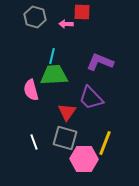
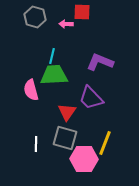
white line: moved 2 px right, 2 px down; rotated 21 degrees clockwise
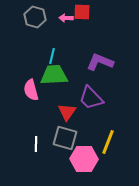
pink arrow: moved 6 px up
yellow line: moved 3 px right, 1 px up
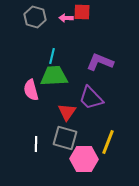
green trapezoid: moved 1 px down
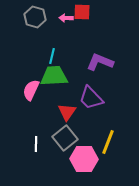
pink semicircle: rotated 40 degrees clockwise
gray square: rotated 35 degrees clockwise
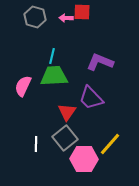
pink semicircle: moved 8 px left, 4 px up
yellow line: moved 2 px right, 2 px down; rotated 20 degrees clockwise
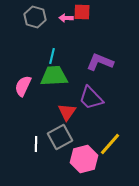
gray square: moved 5 px left, 1 px up; rotated 10 degrees clockwise
pink hexagon: rotated 16 degrees counterclockwise
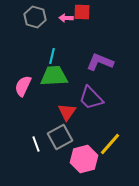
white line: rotated 21 degrees counterclockwise
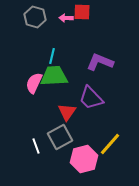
pink semicircle: moved 11 px right, 3 px up
white line: moved 2 px down
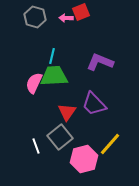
red square: moved 1 px left; rotated 24 degrees counterclockwise
purple trapezoid: moved 3 px right, 6 px down
gray square: rotated 10 degrees counterclockwise
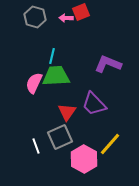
purple L-shape: moved 8 px right, 2 px down
green trapezoid: moved 2 px right
gray square: rotated 15 degrees clockwise
pink hexagon: rotated 16 degrees counterclockwise
